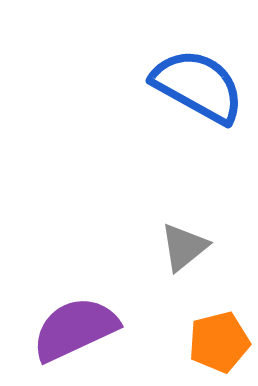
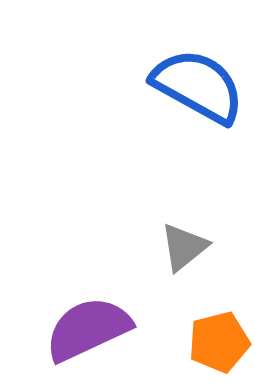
purple semicircle: moved 13 px right
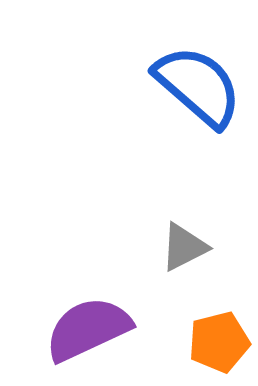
blue semicircle: rotated 12 degrees clockwise
gray triangle: rotated 12 degrees clockwise
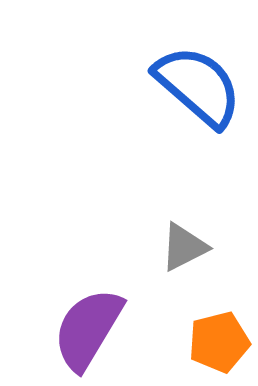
purple semicircle: rotated 34 degrees counterclockwise
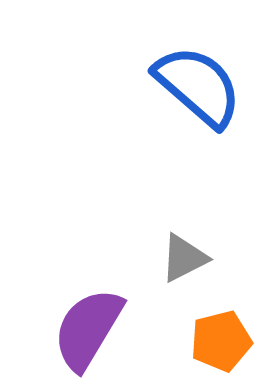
gray triangle: moved 11 px down
orange pentagon: moved 2 px right, 1 px up
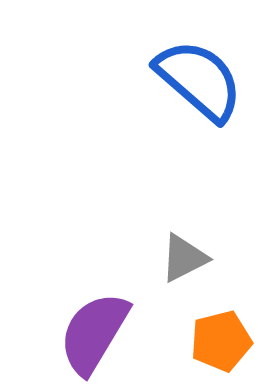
blue semicircle: moved 1 px right, 6 px up
purple semicircle: moved 6 px right, 4 px down
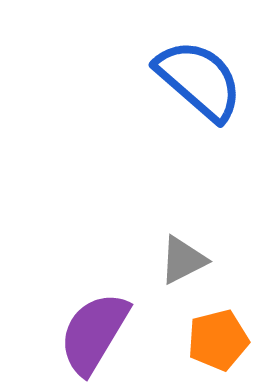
gray triangle: moved 1 px left, 2 px down
orange pentagon: moved 3 px left, 1 px up
